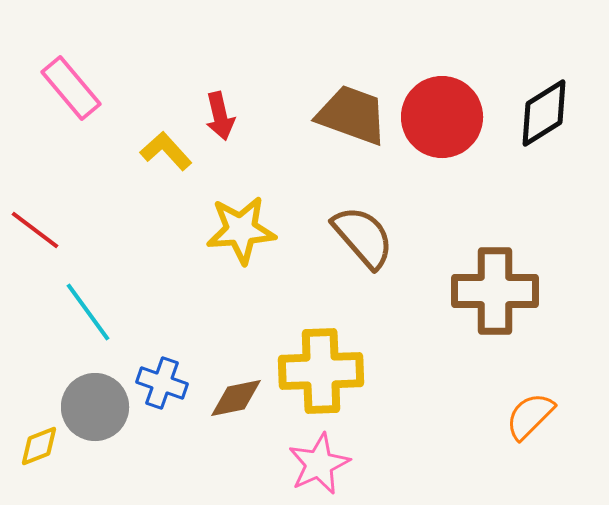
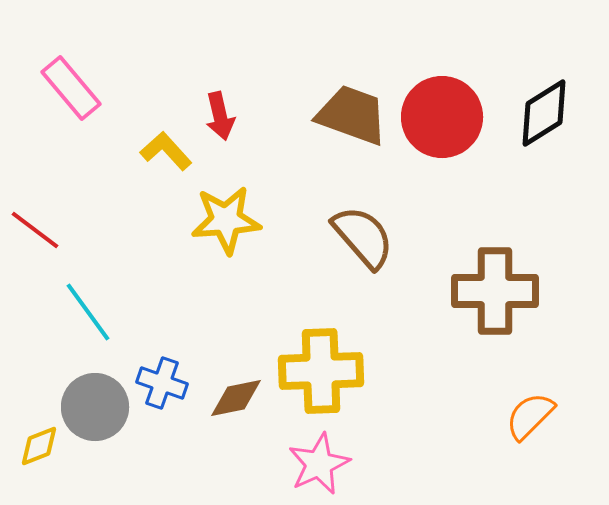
yellow star: moved 15 px left, 10 px up
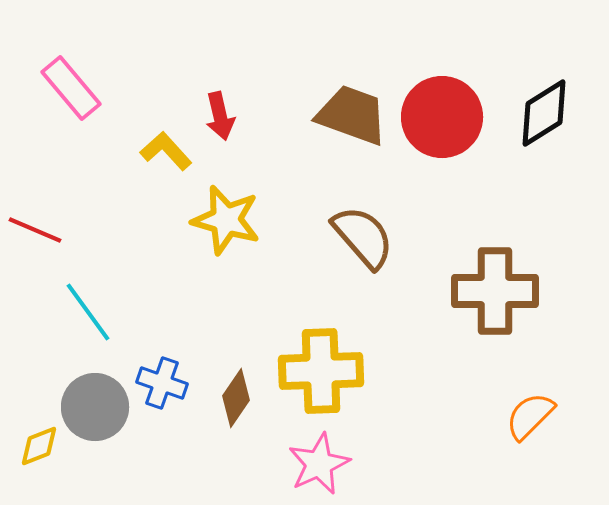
yellow star: rotated 20 degrees clockwise
red line: rotated 14 degrees counterclockwise
brown diamond: rotated 44 degrees counterclockwise
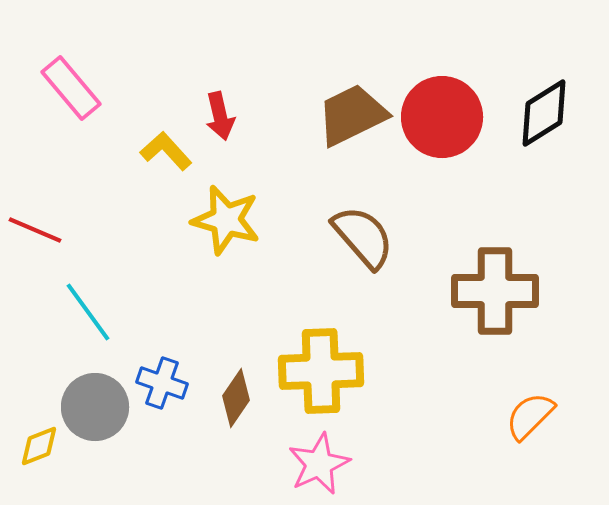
brown trapezoid: rotated 46 degrees counterclockwise
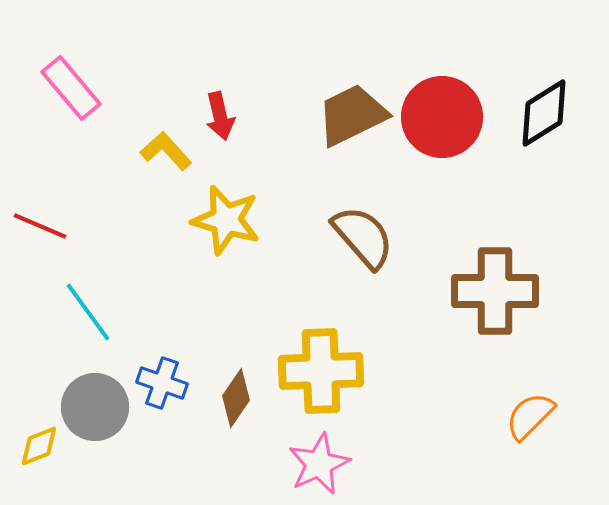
red line: moved 5 px right, 4 px up
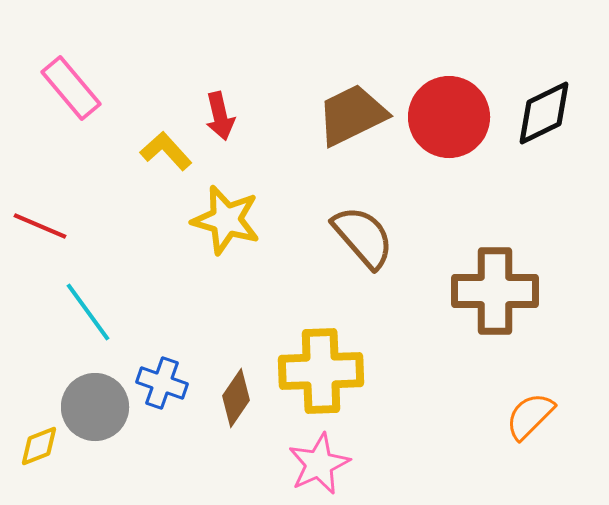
black diamond: rotated 6 degrees clockwise
red circle: moved 7 px right
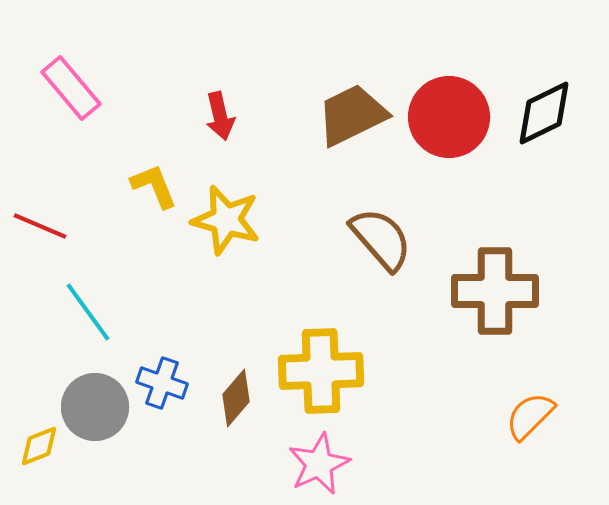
yellow L-shape: moved 12 px left, 35 px down; rotated 20 degrees clockwise
brown semicircle: moved 18 px right, 2 px down
brown diamond: rotated 6 degrees clockwise
